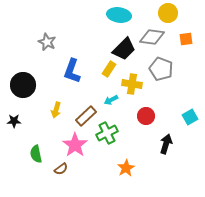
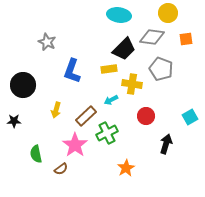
yellow rectangle: rotated 49 degrees clockwise
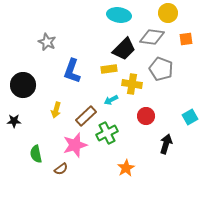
pink star: rotated 20 degrees clockwise
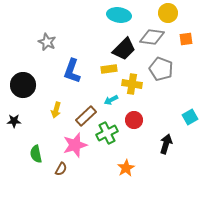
red circle: moved 12 px left, 4 px down
brown semicircle: rotated 24 degrees counterclockwise
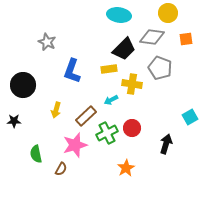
gray pentagon: moved 1 px left, 1 px up
red circle: moved 2 px left, 8 px down
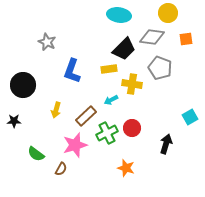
green semicircle: rotated 42 degrees counterclockwise
orange star: rotated 24 degrees counterclockwise
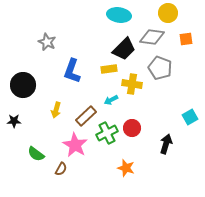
pink star: rotated 25 degrees counterclockwise
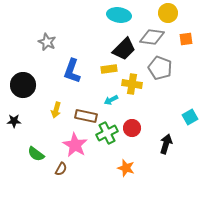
brown rectangle: rotated 55 degrees clockwise
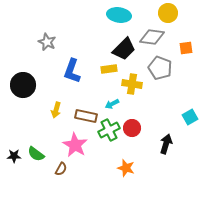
orange square: moved 9 px down
cyan arrow: moved 1 px right, 4 px down
black star: moved 35 px down
green cross: moved 2 px right, 3 px up
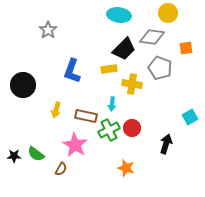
gray star: moved 1 px right, 12 px up; rotated 12 degrees clockwise
cyan arrow: rotated 56 degrees counterclockwise
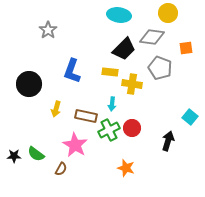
yellow rectangle: moved 1 px right, 3 px down; rotated 14 degrees clockwise
black circle: moved 6 px right, 1 px up
yellow arrow: moved 1 px up
cyan square: rotated 21 degrees counterclockwise
black arrow: moved 2 px right, 3 px up
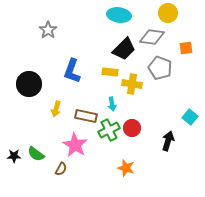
cyan arrow: rotated 16 degrees counterclockwise
